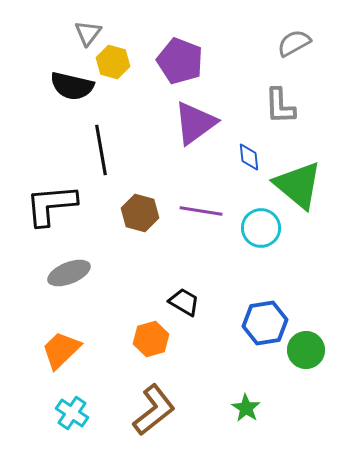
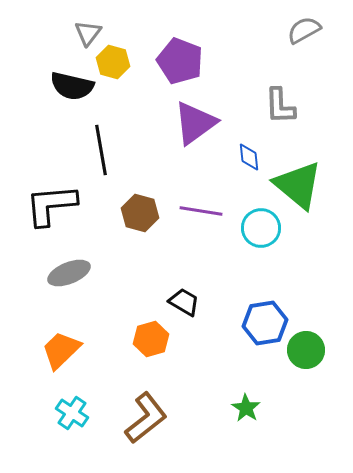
gray semicircle: moved 10 px right, 13 px up
brown L-shape: moved 8 px left, 8 px down
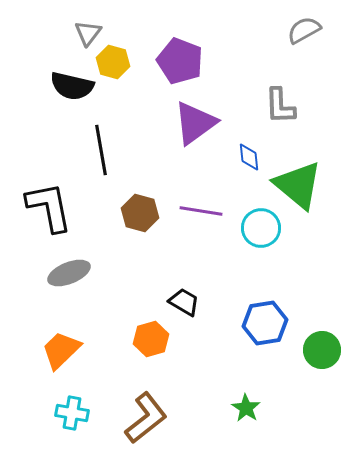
black L-shape: moved 2 px left, 2 px down; rotated 84 degrees clockwise
green circle: moved 16 px right
cyan cross: rotated 24 degrees counterclockwise
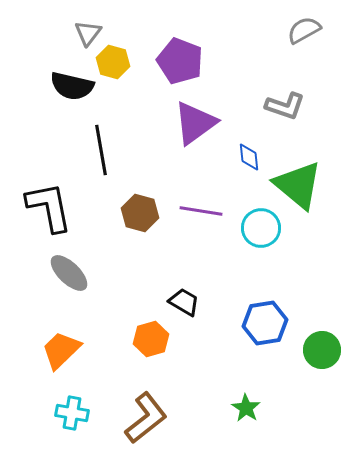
gray L-shape: moved 5 px right; rotated 69 degrees counterclockwise
gray ellipse: rotated 66 degrees clockwise
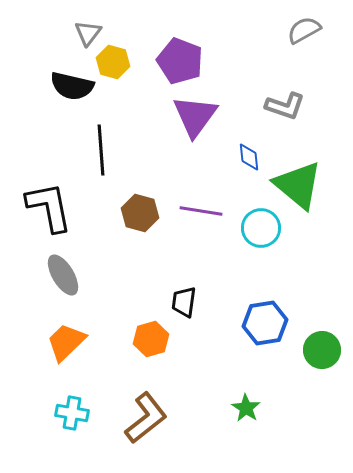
purple triangle: moved 7 px up; rotated 18 degrees counterclockwise
black line: rotated 6 degrees clockwise
gray ellipse: moved 6 px left, 2 px down; rotated 15 degrees clockwise
black trapezoid: rotated 112 degrees counterclockwise
orange trapezoid: moved 5 px right, 8 px up
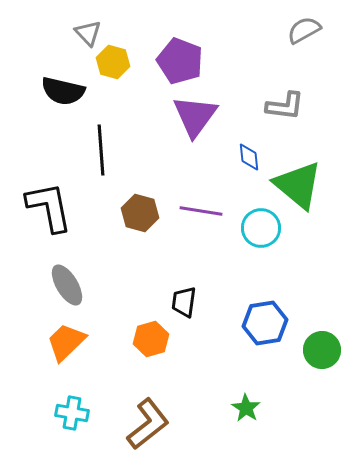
gray triangle: rotated 20 degrees counterclockwise
black semicircle: moved 9 px left, 5 px down
gray L-shape: rotated 12 degrees counterclockwise
gray ellipse: moved 4 px right, 10 px down
brown L-shape: moved 2 px right, 6 px down
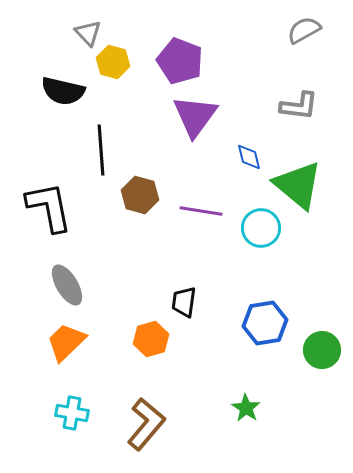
gray L-shape: moved 14 px right
blue diamond: rotated 8 degrees counterclockwise
brown hexagon: moved 18 px up
brown L-shape: moved 2 px left; rotated 12 degrees counterclockwise
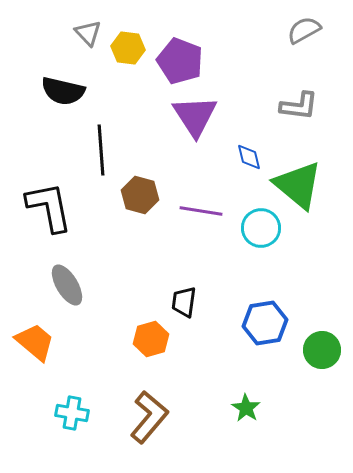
yellow hexagon: moved 15 px right, 14 px up; rotated 8 degrees counterclockwise
purple triangle: rotated 9 degrees counterclockwise
orange trapezoid: moved 31 px left; rotated 84 degrees clockwise
brown L-shape: moved 3 px right, 7 px up
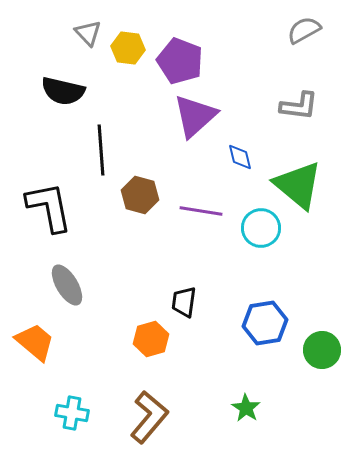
purple triangle: rotated 21 degrees clockwise
blue diamond: moved 9 px left
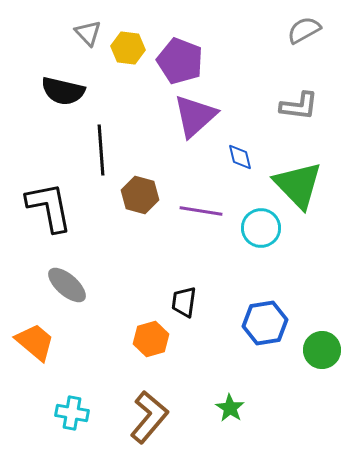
green triangle: rotated 6 degrees clockwise
gray ellipse: rotated 18 degrees counterclockwise
green star: moved 16 px left
